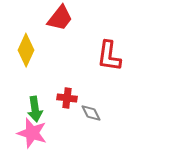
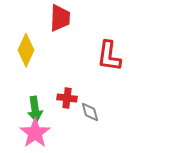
red trapezoid: rotated 36 degrees counterclockwise
gray diamond: moved 1 px left, 1 px up; rotated 10 degrees clockwise
pink star: moved 3 px right; rotated 20 degrees clockwise
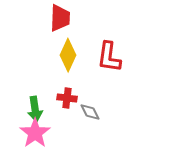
yellow diamond: moved 42 px right, 5 px down
red L-shape: moved 1 px down
gray diamond: rotated 10 degrees counterclockwise
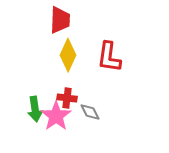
red trapezoid: moved 2 px down
pink star: moved 21 px right, 17 px up
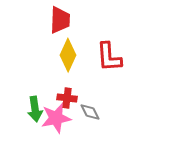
red L-shape: rotated 12 degrees counterclockwise
pink star: moved 2 px down; rotated 24 degrees clockwise
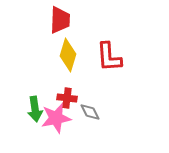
yellow diamond: rotated 8 degrees counterclockwise
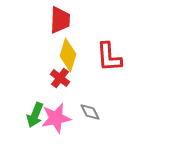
red cross: moved 7 px left, 20 px up; rotated 30 degrees clockwise
green arrow: moved 6 px down; rotated 30 degrees clockwise
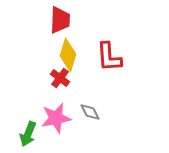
green arrow: moved 7 px left, 19 px down
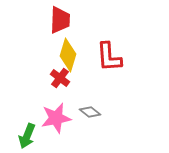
gray diamond: rotated 25 degrees counterclockwise
green arrow: moved 1 px left, 2 px down
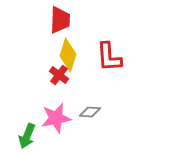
red cross: moved 1 px left, 3 px up
gray diamond: rotated 35 degrees counterclockwise
